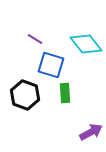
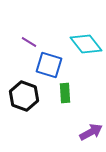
purple line: moved 6 px left, 3 px down
blue square: moved 2 px left
black hexagon: moved 1 px left, 1 px down
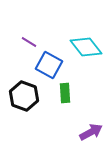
cyan diamond: moved 3 px down
blue square: rotated 12 degrees clockwise
